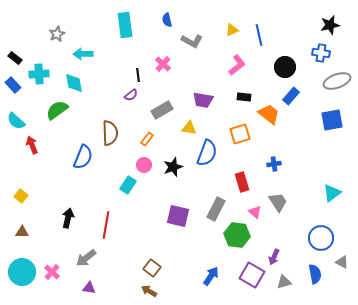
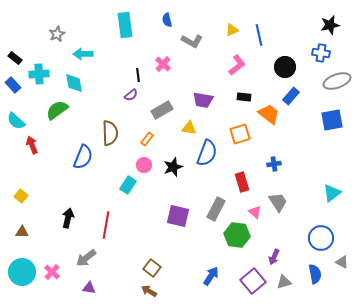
purple square at (252, 275): moved 1 px right, 6 px down; rotated 20 degrees clockwise
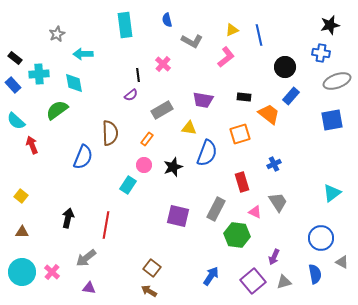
pink L-shape at (237, 65): moved 11 px left, 8 px up
blue cross at (274, 164): rotated 16 degrees counterclockwise
pink triangle at (255, 212): rotated 16 degrees counterclockwise
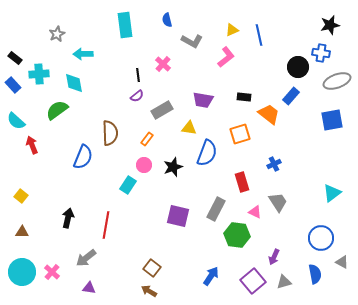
black circle at (285, 67): moved 13 px right
purple semicircle at (131, 95): moved 6 px right, 1 px down
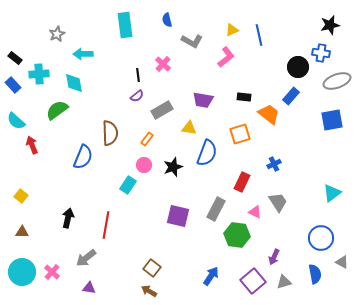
red rectangle at (242, 182): rotated 42 degrees clockwise
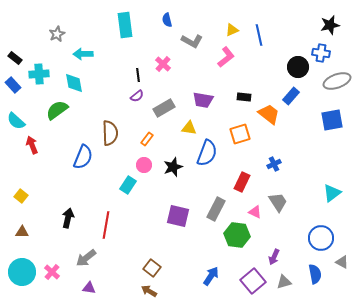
gray rectangle at (162, 110): moved 2 px right, 2 px up
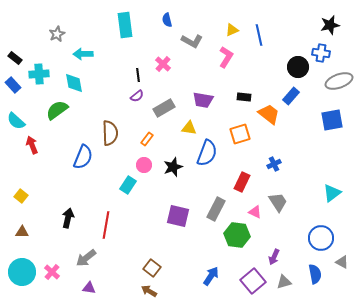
pink L-shape at (226, 57): rotated 20 degrees counterclockwise
gray ellipse at (337, 81): moved 2 px right
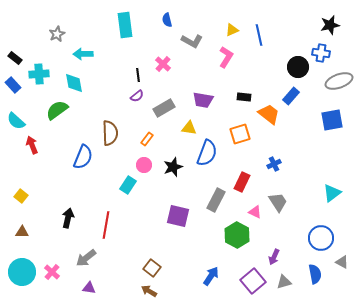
gray rectangle at (216, 209): moved 9 px up
green hexagon at (237, 235): rotated 20 degrees clockwise
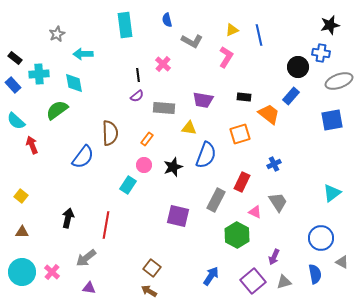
gray rectangle at (164, 108): rotated 35 degrees clockwise
blue semicircle at (207, 153): moved 1 px left, 2 px down
blue semicircle at (83, 157): rotated 15 degrees clockwise
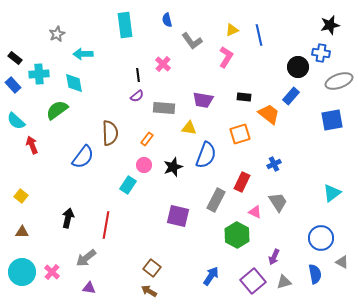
gray L-shape at (192, 41): rotated 25 degrees clockwise
